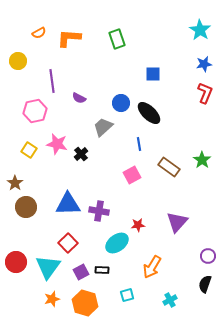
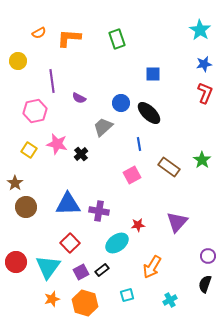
red square: moved 2 px right
black rectangle: rotated 40 degrees counterclockwise
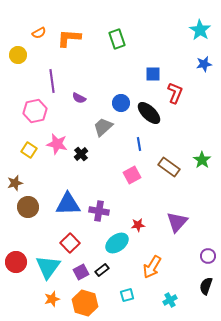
yellow circle: moved 6 px up
red L-shape: moved 30 px left
brown star: rotated 21 degrees clockwise
brown circle: moved 2 px right
black semicircle: moved 1 px right, 2 px down
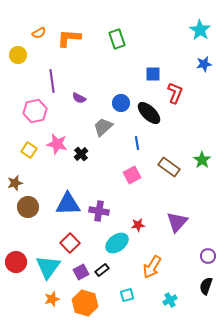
blue line: moved 2 px left, 1 px up
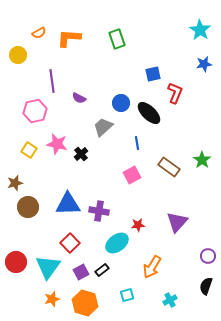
blue square: rotated 14 degrees counterclockwise
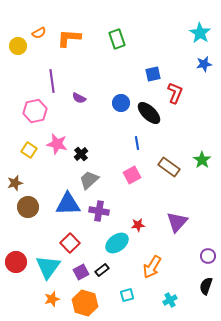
cyan star: moved 3 px down
yellow circle: moved 9 px up
gray trapezoid: moved 14 px left, 53 px down
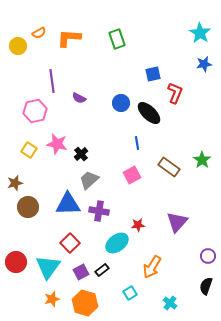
cyan square: moved 3 px right, 2 px up; rotated 16 degrees counterclockwise
cyan cross: moved 3 px down; rotated 24 degrees counterclockwise
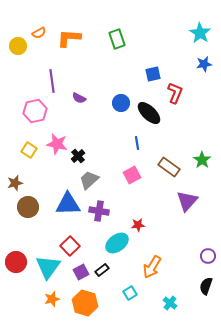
black cross: moved 3 px left, 2 px down
purple triangle: moved 10 px right, 21 px up
red square: moved 3 px down
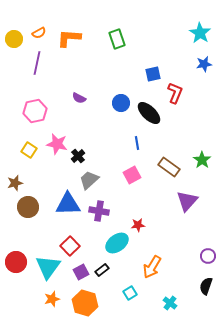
yellow circle: moved 4 px left, 7 px up
purple line: moved 15 px left, 18 px up; rotated 20 degrees clockwise
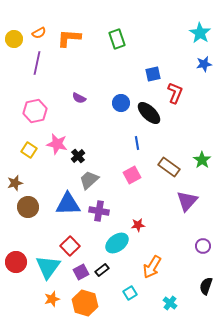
purple circle: moved 5 px left, 10 px up
